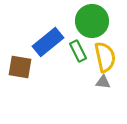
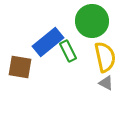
green rectangle: moved 10 px left
gray triangle: moved 3 px right, 1 px down; rotated 21 degrees clockwise
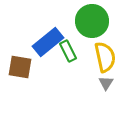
gray triangle: rotated 35 degrees clockwise
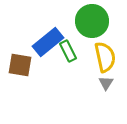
brown square: moved 2 px up
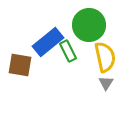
green circle: moved 3 px left, 4 px down
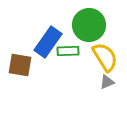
blue rectangle: rotated 16 degrees counterclockwise
green rectangle: rotated 65 degrees counterclockwise
yellow semicircle: rotated 20 degrees counterclockwise
gray triangle: moved 1 px right, 1 px up; rotated 35 degrees clockwise
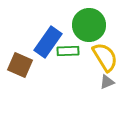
brown square: rotated 15 degrees clockwise
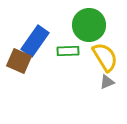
blue rectangle: moved 13 px left, 1 px up
brown square: moved 1 px left, 4 px up
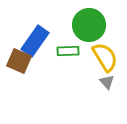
gray triangle: rotated 49 degrees counterclockwise
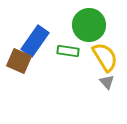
green rectangle: rotated 10 degrees clockwise
